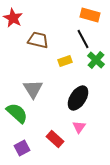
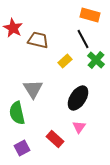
red star: moved 10 px down
yellow rectangle: rotated 24 degrees counterclockwise
green semicircle: rotated 145 degrees counterclockwise
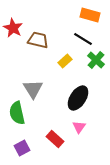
black line: rotated 30 degrees counterclockwise
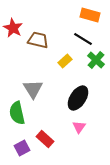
red rectangle: moved 10 px left
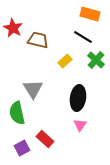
orange rectangle: moved 1 px up
black line: moved 2 px up
black ellipse: rotated 25 degrees counterclockwise
pink triangle: moved 1 px right, 2 px up
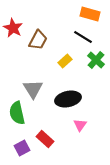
brown trapezoid: rotated 105 degrees clockwise
black ellipse: moved 10 px left, 1 px down; rotated 70 degrees clockwise
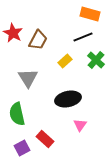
red star: moved 5 px down
black line: rotated 54 degrees counterclockwise
gray triangle: moved 5 px left, 11 px up
green semicircle: moved 1 px down
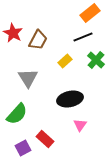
orange rectangle: moved 1 px up; rotated 54 degrees counterclockwise
black ellipse: moved 2 px right
green semicircle: rotated 125 degrees counterclockwise
purple square: moved 1 px right
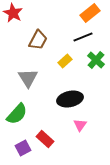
red star: moved 20 px up
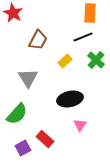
orange rectangle: rotated 48 degrees counterclockwise
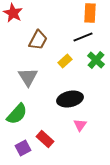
gray triangle: moved 1 px up
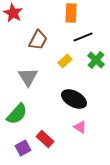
orange rectangle: moved 19 px left
black ellipse: moved 4 px right; rotated 40 degrees clockwise
pink triangle: moved 2 px down; rotated 32 degrees counterclockwise
